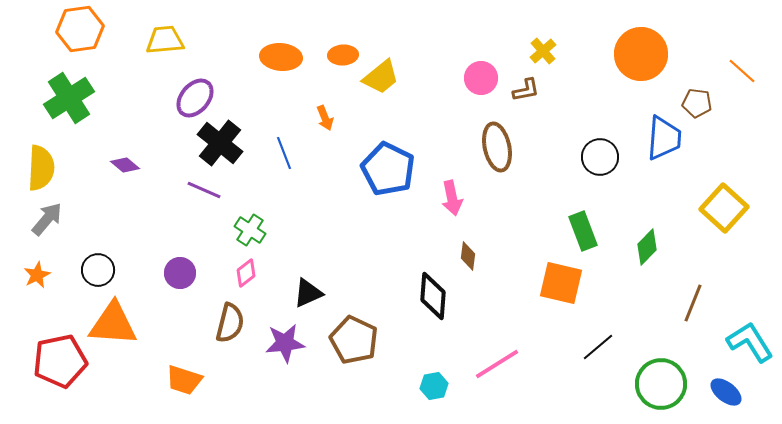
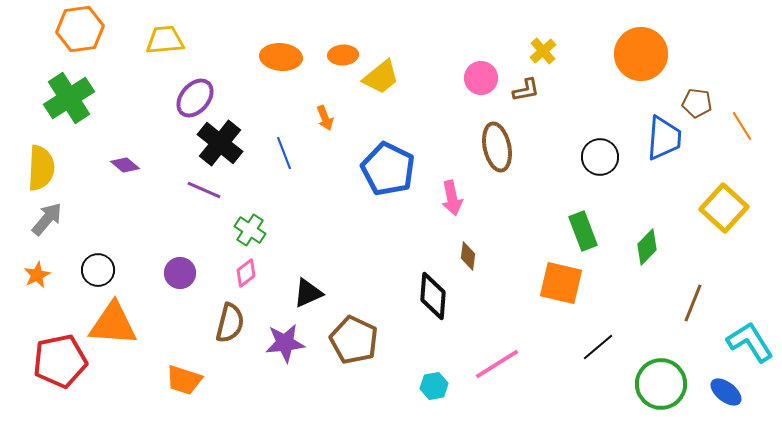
orange line at (742, 71): moved 55 px down; rotated 16 degrees clockwise
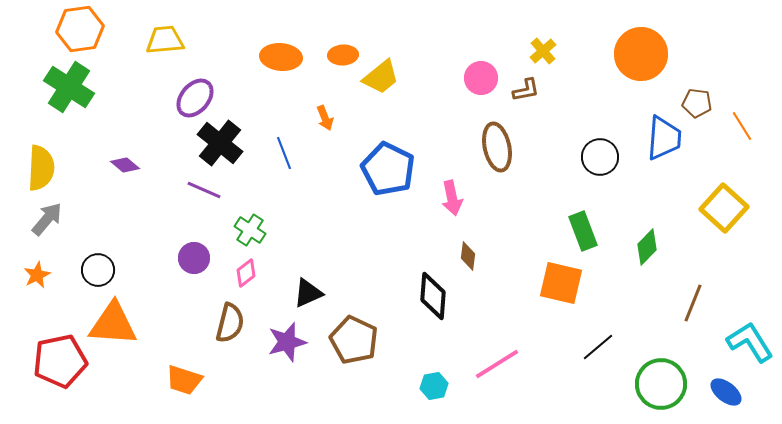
green cross at (69, 98): moved 11 px up; rotated 24 degrees counterclockwise
purple circle at (180, 273): moved 14 px right, 15 px up
purple star at (285, 343): moved 2 px right, 1 px up; rotated 9 degrees counterclockwise
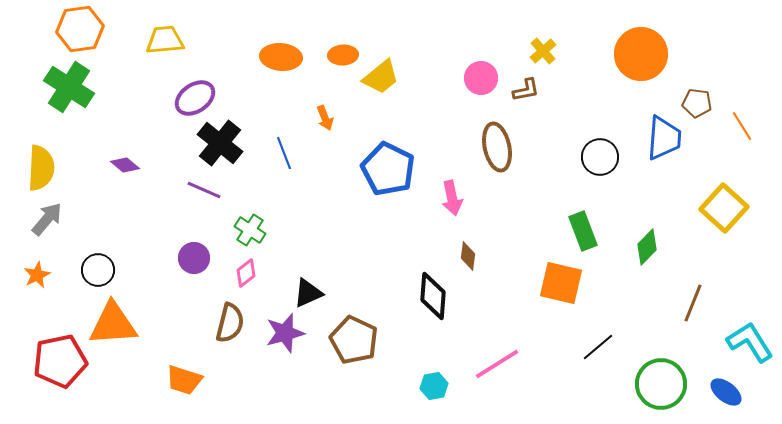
purple ellipse at (195, 98): rotated 15 degrees clockwise
orange triangle at (113, 324): rotated 8 degrees counterclockwise
purple star at (287, 342): moved 2 px left, 9 px up
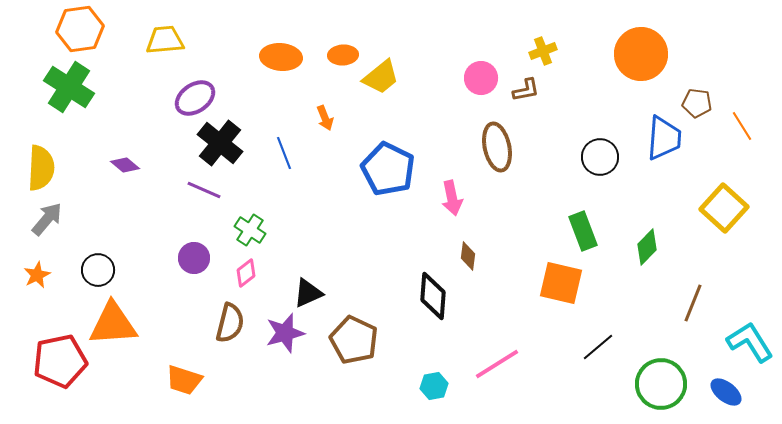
yellow cross at (543, 51): rotated 20 degrees clockwise
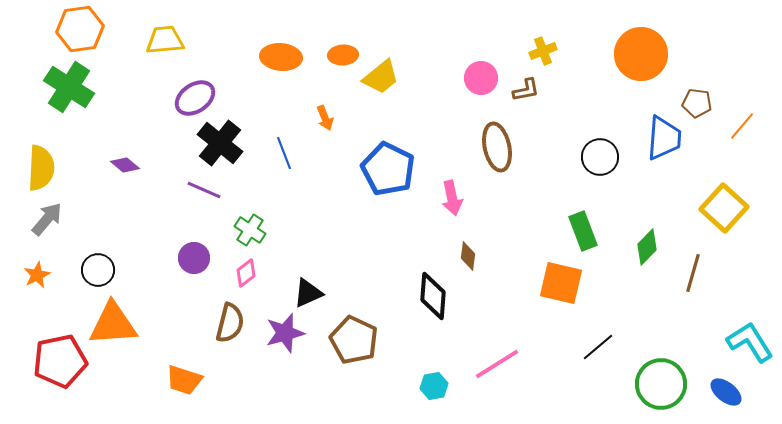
orange line at (742, 126): rotated 72 degrees clockwise
brown line at (693, 303): moved 30 px up; rotated 6 degrees counterclockwise
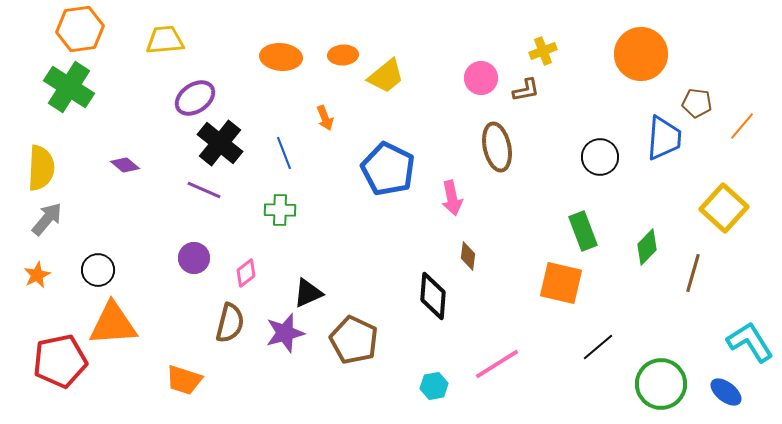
yellow trapezoid at (381, 77): moved 5 px right, 1 px up
green cross at (250, 230): moved 30 px right, 20 px up; rotated 32 degrees counterclockwise
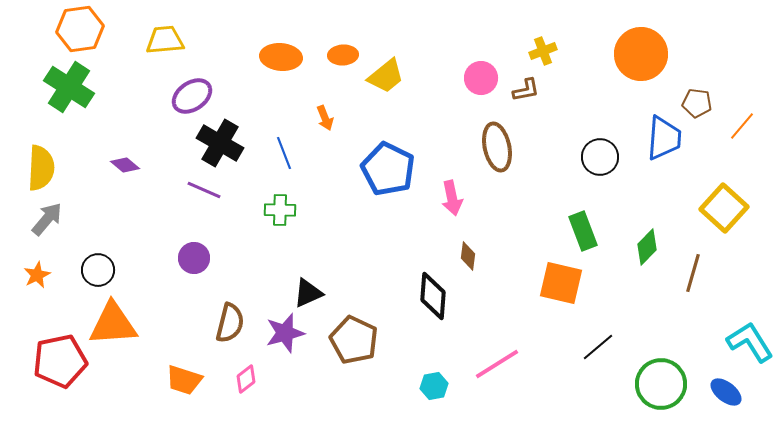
purple ellipse at (195, 98): moved 3 px left, 2 px up
black cross at (220, 143): rotated 9 degrees counterclockwise
pink diamond at (246, 273): moved 106 px down
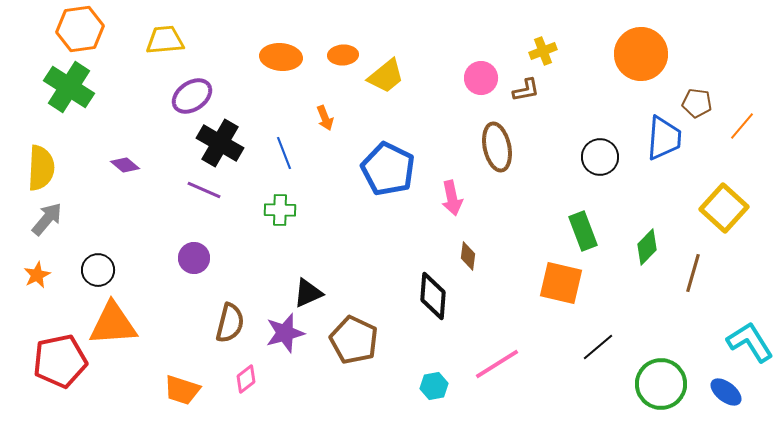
orange trapezoid at (184, 380): moved 2 px left, 10 px down
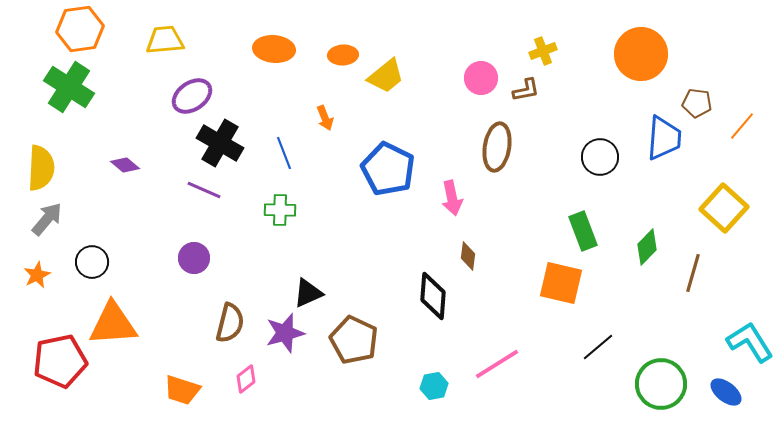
orange ellipse at (281, 57): moved 7 px left, 8 px up
brown ellipse at (497, 147): rotated 21 degrees clockwise
black circle at (98, 270): moved 6 px left, 8 px up
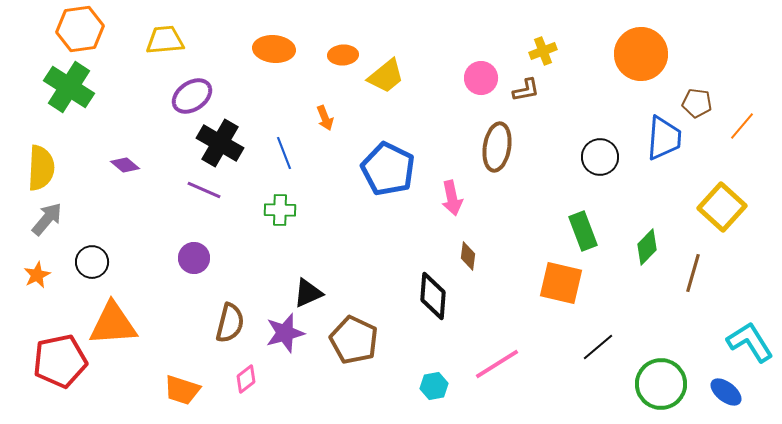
yellow square at (724, 208): moved 2 px left, 1 px up
